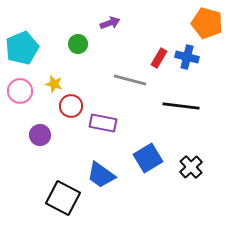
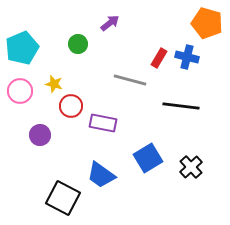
purple arrow: rotated 18 degrees counterclockwise
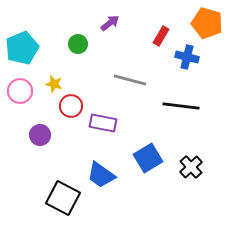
red rectangle: moved 2 px right, 22 px up
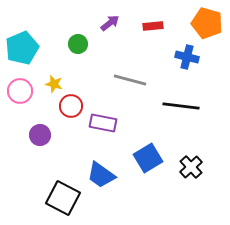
red rectangle: moved 8 px left, 10 px up; rotated 54 degrees clockwise
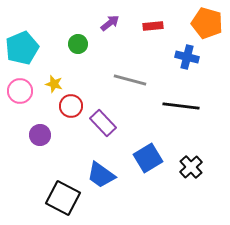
purple rectangle: rotated 36 degrees clockwise
